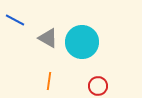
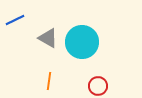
blue line: rotated 54 degrees counterclockwise
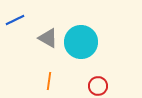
cyan circle: moved 1 px left
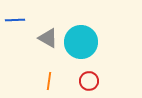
blue line: rotated 24 degrees clockwise
red circle: moved 9 px left, 5 px up
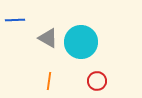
red circle: moved 8 px right
